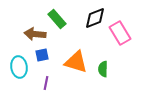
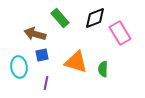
green rectangle: moved 3 px right, 1 px up
brown arrow: rotated 10 degrees clockwise
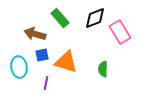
pink rectangle: moved 1 px up
orange triangle: moved 10 px left
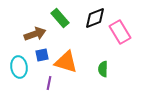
brown arrow: rotated 145 degrees clockwise
purple line: moved 3 px right
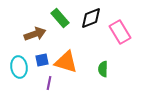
black diamond: moved 4 px left
blue square: moved 5 px down
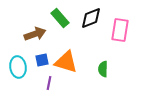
pink rectangle: moved 2 px up; rotated 40 degrees clockwise
cyan ellipse: moved 1 px left
